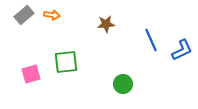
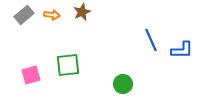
brown star: moved 24 px left, 12 px up; rotated 18 degrees counterclockwise
blue L-shape: rotated 25 degrees clockwise
green square: moved 2 px right, 3 px down
pink square: moved 1 px down
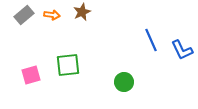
blue L-shape: rotated 65 degrees clockwise
green circle: moved 1 px right, 2 px up
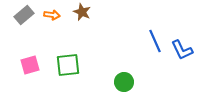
brown star: rotated 24 degrees counterclockwise
blue line: moved 4 px right, 1 px down
pink square: moved 1 px left, 10 px up
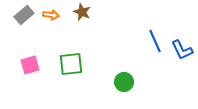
orange arrow: moved 1 px left
green square: moved 3 px right, 1 px up
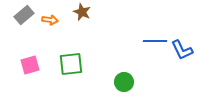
orange arrow: moved 1 px left, 5 px down
blue line: rotated 65 degrees counterclockwise
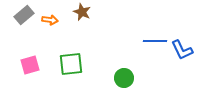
green circle: moved 4 px up
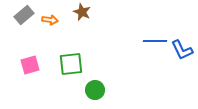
green circle: moved 29 px left, 12 px down
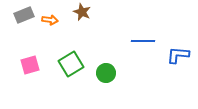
gray rectangle: rotated 18 degrees clockwise
blue line: moved 12 px left
blue L-shape: moved 4 px left, 5 px down; rotated 120 degrees clockwise
green square: rotated 25 degrees counterclockwise
green circle: moved 11 px right, 17 px up
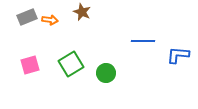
gray rectangle: moved 3 px right, 2 px down
